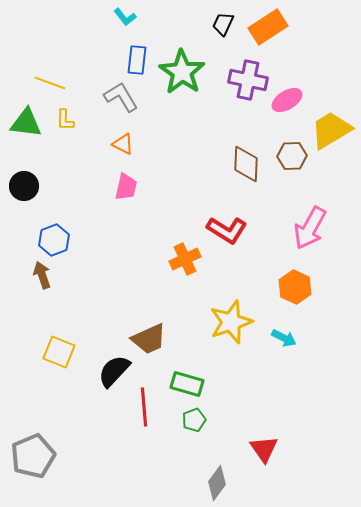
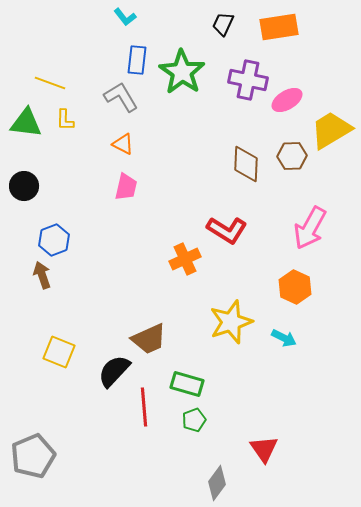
orange rectangle: moved 11 px right; rotated 24 degrees clockwise
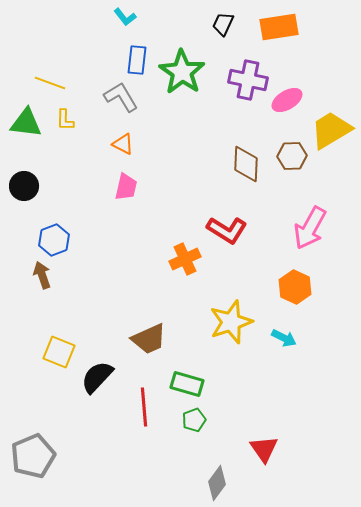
black semicircle: moved 17 px left, 6 px down
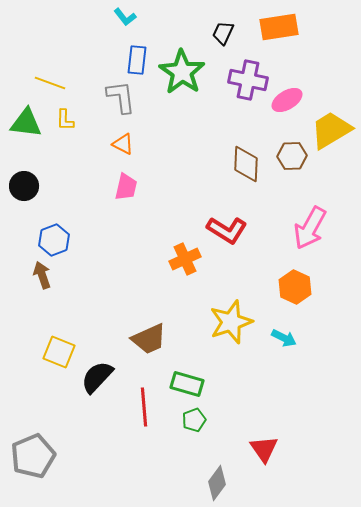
black trapezoid: moved 9 px down
gray L-shape: rotated 24 degrees clockwise
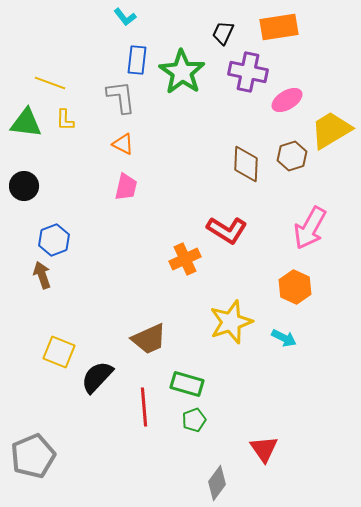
purple cross: moved 8 px up
brown hexagon: rotated 16 degrees counterclockwise
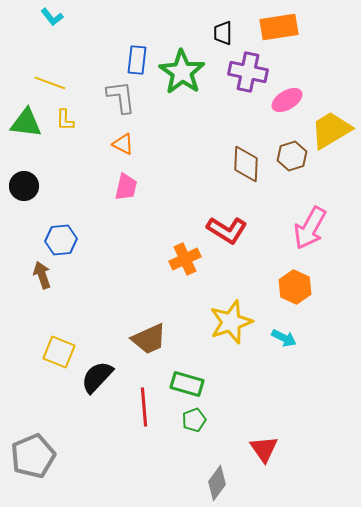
cyan L-shape: moved 73 px left
black trapezoid: rotated 25 degrees counterclockwise
blue hexagon: moved 7 px right; rotated 16 degrees clockwise
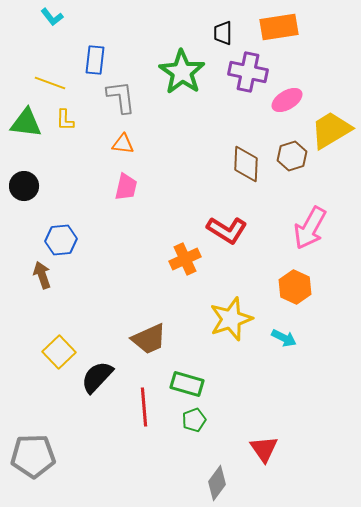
blue rectangle: moved 42 px left
orange triangle: rotated 20 degrees counterclockwise
yellow star: moved 3 px up
yellow square: rotated 24 degrees clockwise
gray pentagon: rotated 21 degrees clockwise
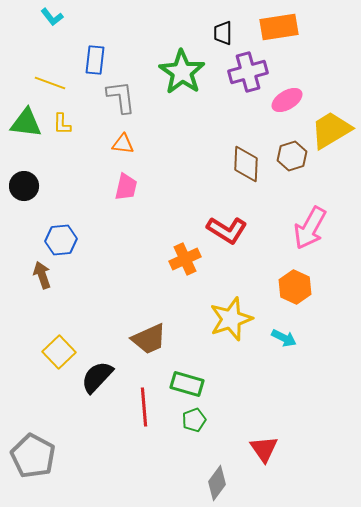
purple cross: rotated 27 degrees counterclockwise
yellow L-shape: moved 3 px left, 4 px down
gray pentagon: rotated 30 degrees clockwise
